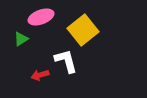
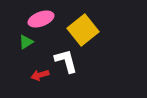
pink ellipse: moved 2 px down
green triangle: moved 5 px right, 3 px down
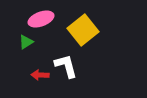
white L-shape: moved 5 px down
red arrow: rotated 18 degrees clockwise
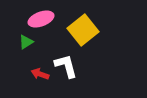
red arrow: moved 1 px up; rotated 18 degrees clockwise
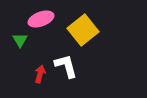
green triangle: moved 6 px left, 2 px up; rotated 28 degrees counterclockwise
red arrow: rotated 84 degrees clockwise
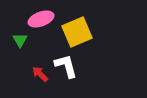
yellow square: moved 6 px left, 2 px down; rotated 16 degrees clockwise
red arrow: rotated 60 degrees counterclockwise
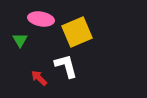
pink ellipse: rotated 30 degrees clockwise
red arrow: moved 1 px left, 4 px down
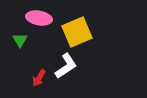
pink ellipse: moved 2 px left, 1 px up
white L-shape: rotated 72 degrees clockwise
red arrow: rotated 102 degrees counterclockwise
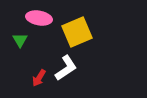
white L-shape: moved 2 px down
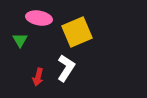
white L-shape: rotated 24 degrees counterclockwise
red arrow: moved 1 px left, 1 px up; rotated 18 degrees counterclockwise
